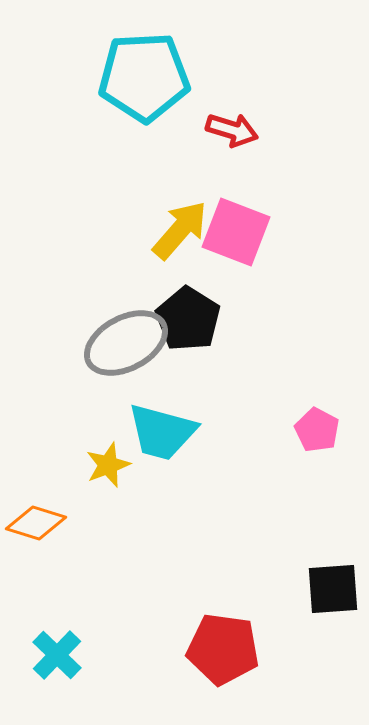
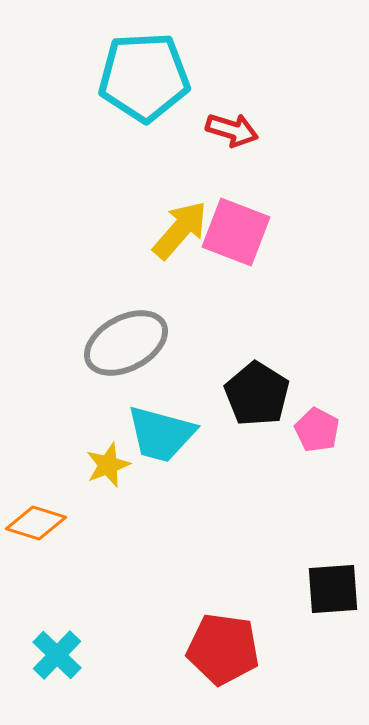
black pentagon: moved 69 px right, 75 px down
cyan trapezoid: moved 1 px left, 2 px down
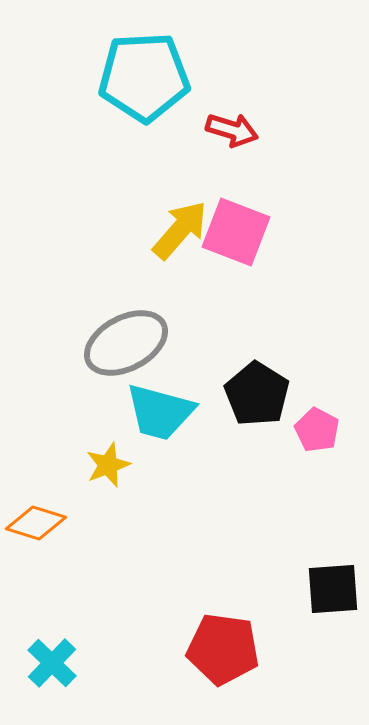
cyan trapezoid: moved 1 px left, 22 px up
cyan cross: moved 5 px left, 8 px down
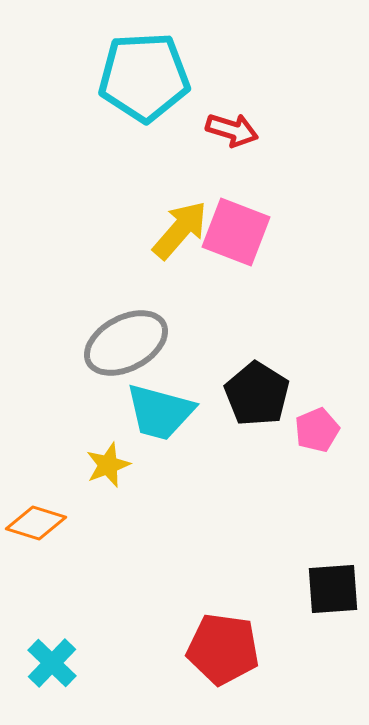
pink pentagon: rotated 21 degrees clockwise
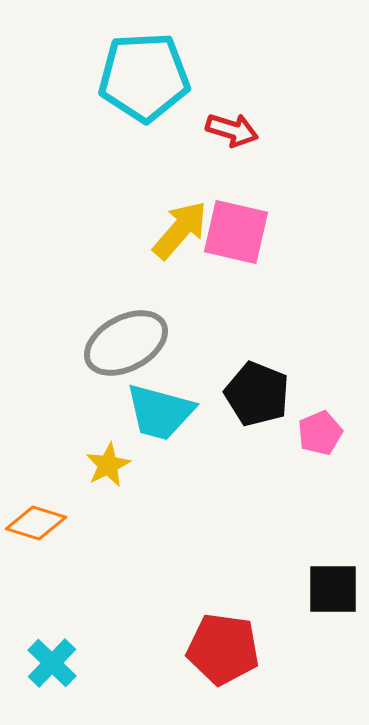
pink square: rotated 8 degrees counterclockwise
black pentagon: rotated 10 degrees counterclockwise
pink pentagon: moved 3 px right, 3 px down
yellow star: rotated 6 degrees counterclockwise
black square: rotated 4 degrees clockwise
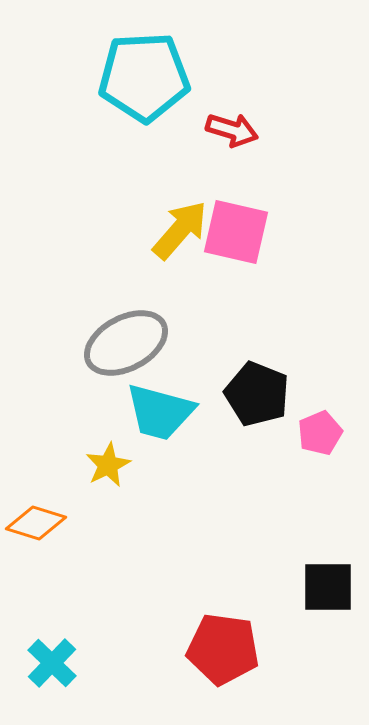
black square: moved 5 px left, 2 px up
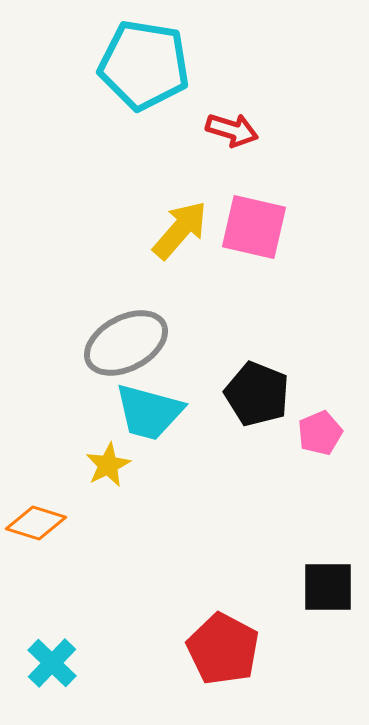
cyan pentagon: moved 12 px up; rotated 12 degrees clockwise
pink square: moved 18 px right, 5 px up
cyan trapezoid: moved 11 px left
red pentagon: rotated 20 degrees clockwise
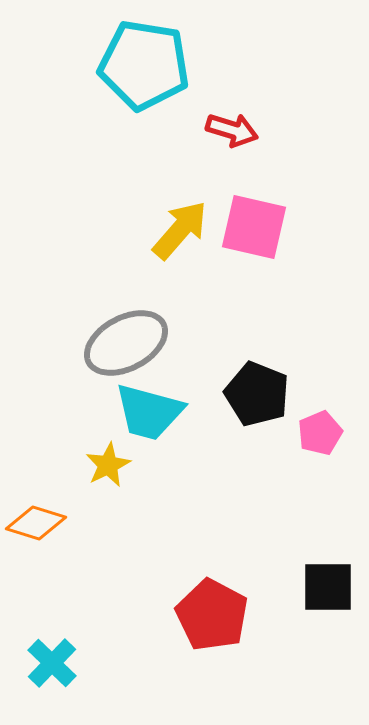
red pentagon: moved 11 px left, 34 px up
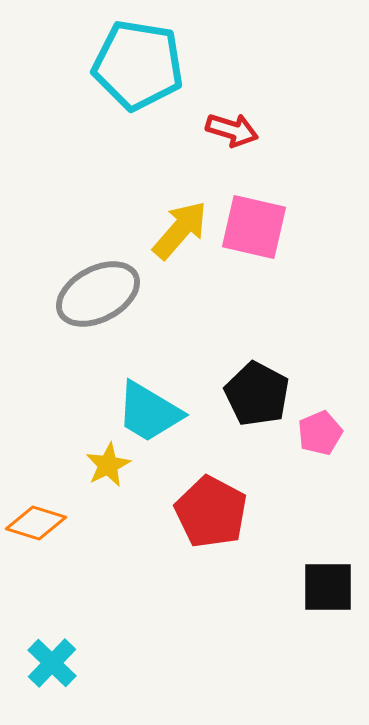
cyan pentagon: moved 6 px left
gray ellipse: moved 28 px left, 49 px up
black pentagon: rotated 6 degrees clockwise
cyan trapezoid: rotated 16 degrees clockwise
red pentagon: moved 1 px left, 103 px up
